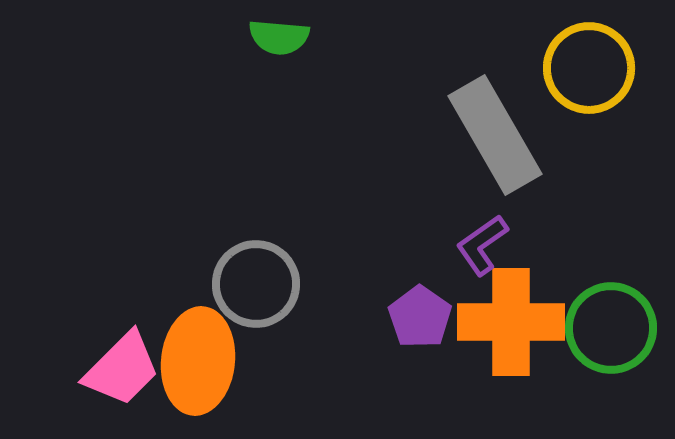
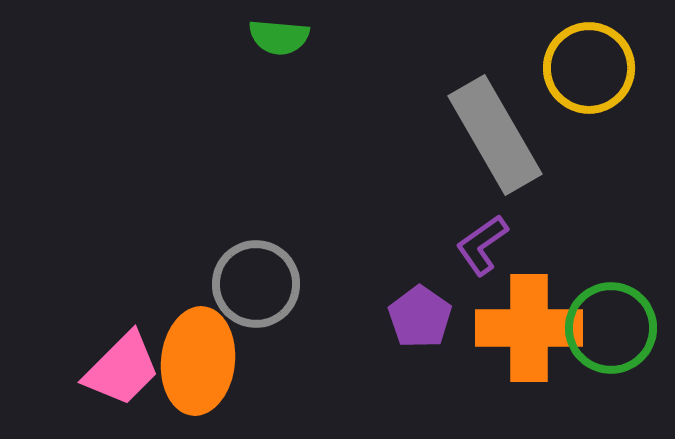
orange cross: moved 18 px right, 6 px down
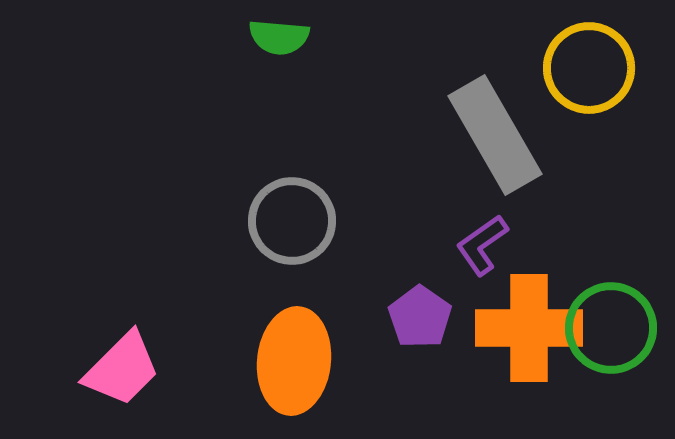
gray circle: moved 36 px right, 63 px up
orange ellipse: moved 96 px right
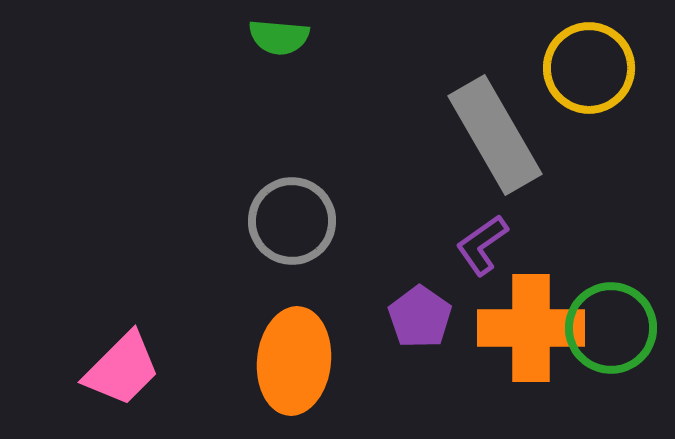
orange cross: moved 2 px right
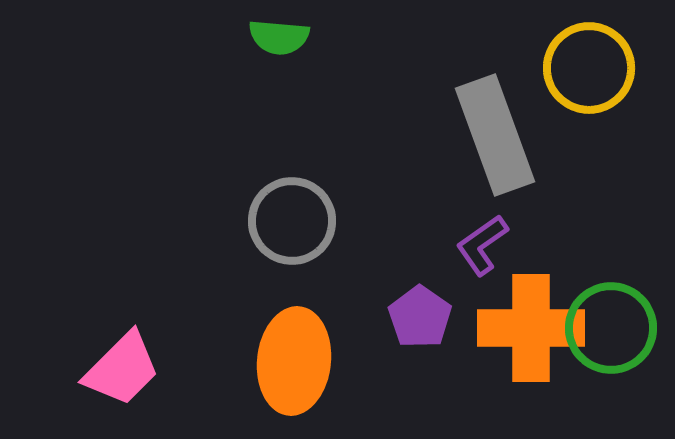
gray rectangle: rotated 10 degrees clockwise
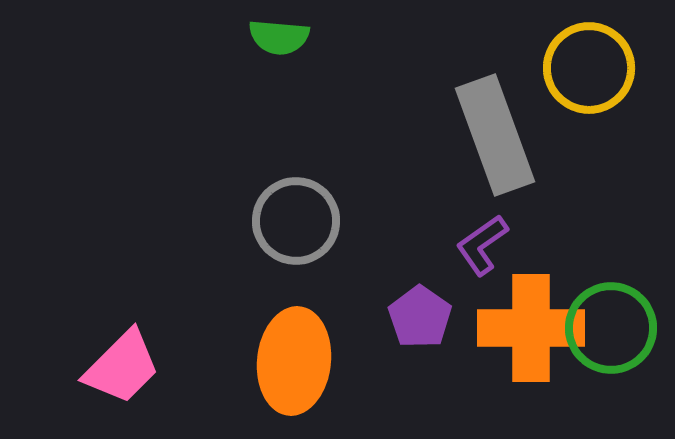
gray circle: moved 4 px right
pink trapezoid: moved 2 px up
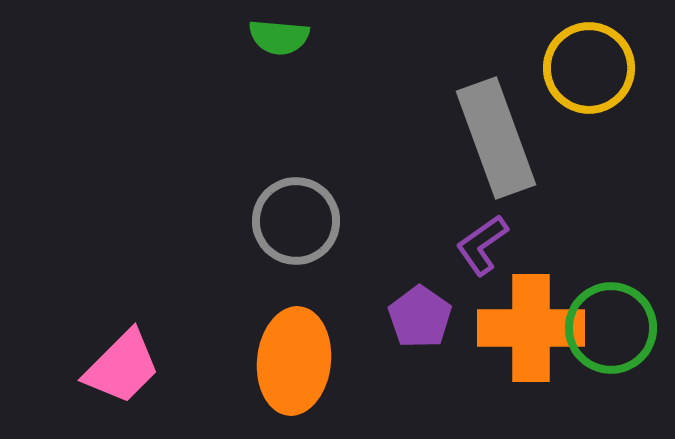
gray rectangle: moved 1 px right, 3 px down
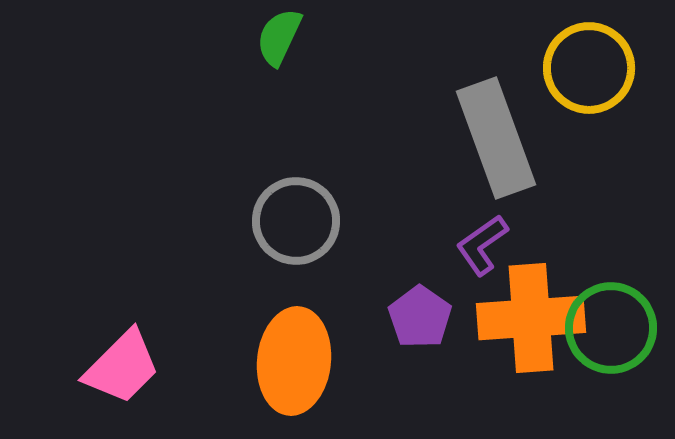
green semicircle: rotated 110 degrees clockwise
orange cross: moved 10 px up; rotated 4 degrees counterclockwise
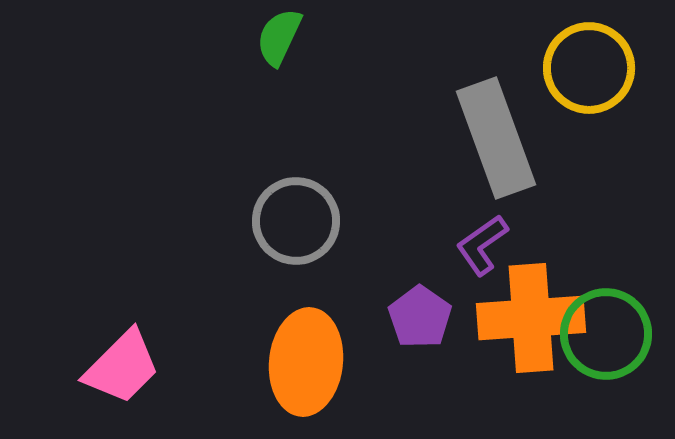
green circle: moved 5 px left, 6 px down
orange ellipse: moved 12 px right, 1 px down
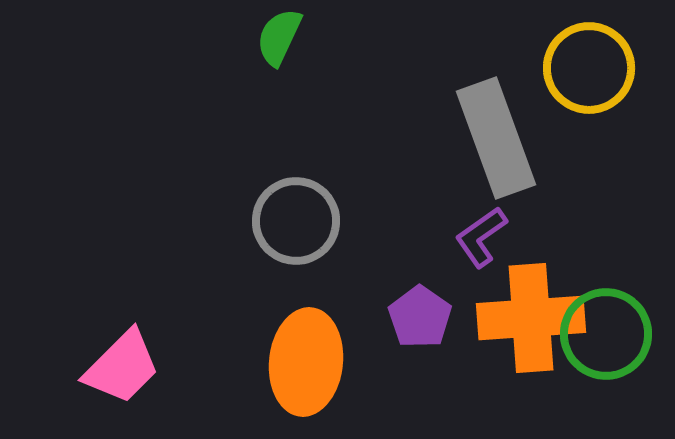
purple L-shape: moved 1 px left, 8 px up
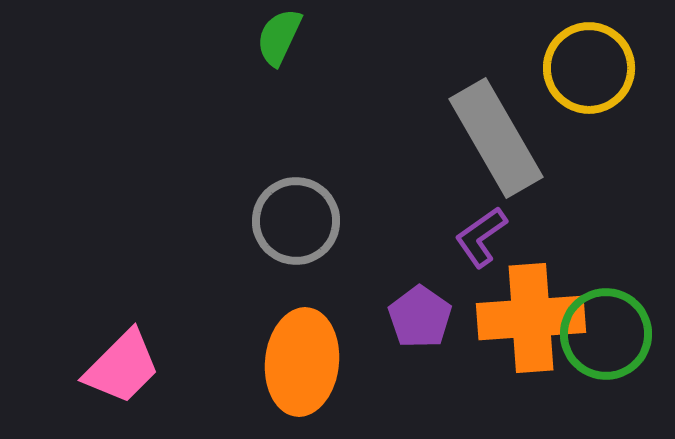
gray rectangle: rotated 10 degrees counterclockwise
orange ellipse: moved 4 px left
